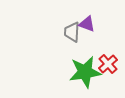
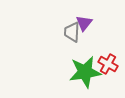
purple triangle: moved 3 px left, 1 px up; rotated 48 degrees clockwise
red cross: rotated 18 degrees counterclockwise
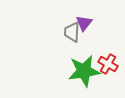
green star: moved 1 px left, 1 px up
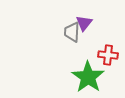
red cross: moved 9 px up; rotated 24 degrees counterclockwise
green star: moved 4 px right, 6 px down; rotated 28 degrees counterclockwise
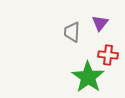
purple triangle: moved 16 px right
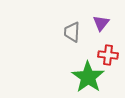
purple triangle: moved 1 px right
